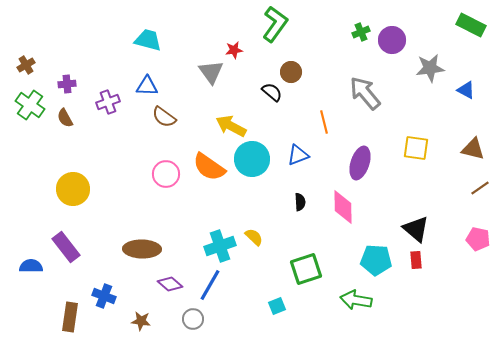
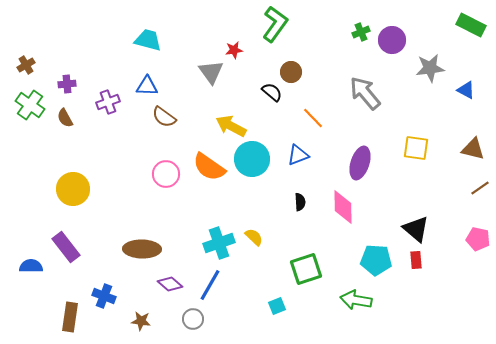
orange line at (324, 122): moved 11 px left, 4 px up; rotated 30 degrees counterclockwise
cyan cross at (220, 246): moved 1 px left, 3 px up
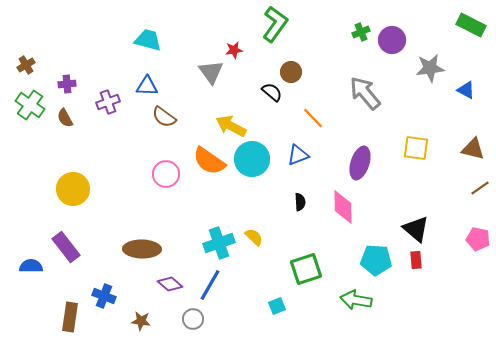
orange semicircle at (209, 167): moved 6 px up
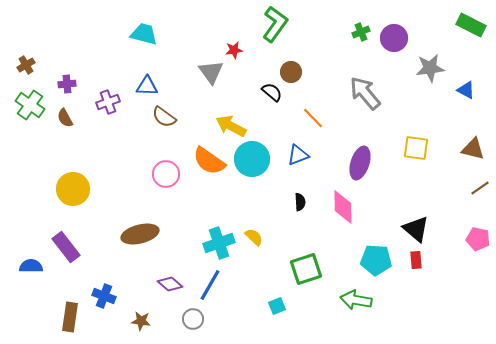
cyan trapezoid at (148, 40): moved 4 px left, 6 px up
purple circle at (392, 40): moved 2 px right, 2 px up
brown ellipse at (142, 249): moved 2 px left, 15 px up; rotated 15 degrees counterclockwise
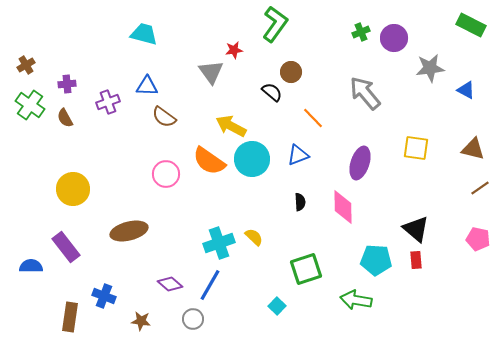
brown ellipse at (140, 234): moved 11 px left, 3 px up
cyan square at (277, 306): rotated 24 degrees counterclockwise
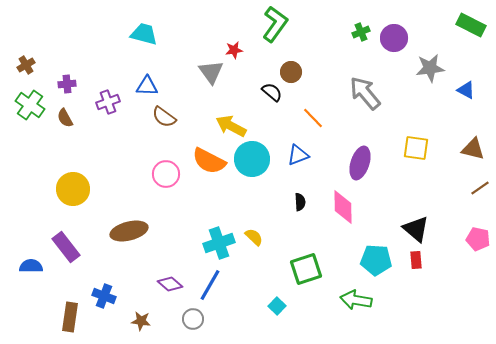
orange semicircle at (209, 161): rotated 8 degrees counterclockwise
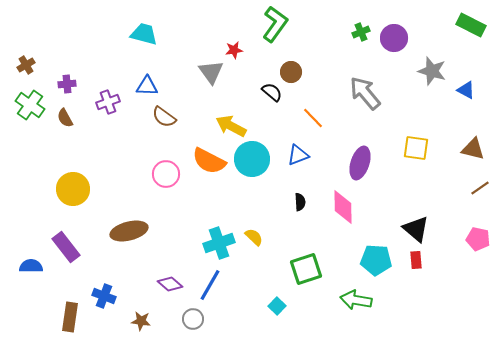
gray star at (430, 68): moved 2 px right, 3 px down; rotated 24 degrees clockwise
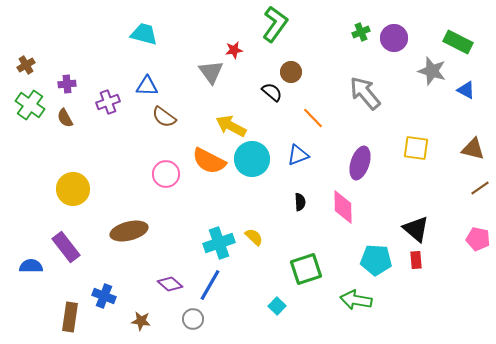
green rectangle at (471, 25): moved 13 px left, 17 px down
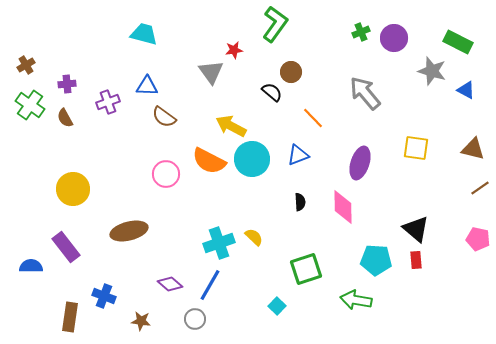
gray circle at (193, 319): moved 2 px right
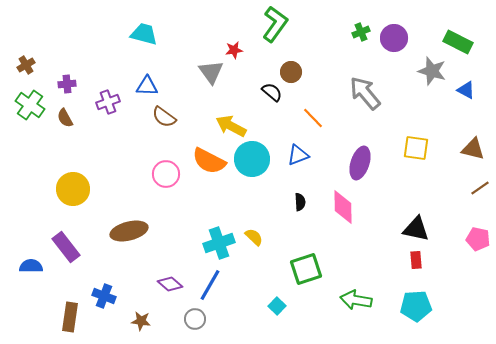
black triangle at (416, 229): rotated 28 degrees counterclockwise
cyan pentagon at (376, 260): moved 40 px right, 46 px down; rotated 8 degrees counterclockwise
